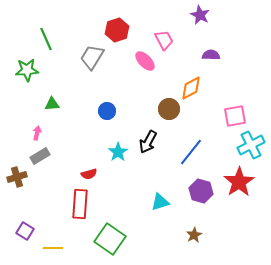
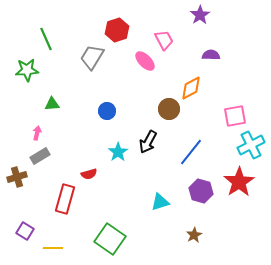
purple star: rotated 12 degrees clockwise
red rectangle: moved 15 px left, 5 px up; rotated 12 degrees clockwise
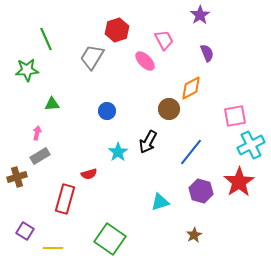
purple semicircle: moved 4 px left, 2 px up; rotated 66 degrees clockwise
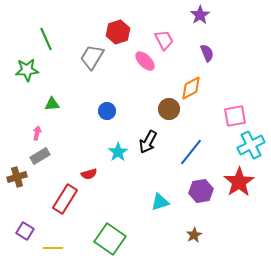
red hexagon: moved 1 px right, 2 px down
purple hexagon: rotated 25 degrees counterclockwise
red rectangle: rotated 16 degrees clockwise
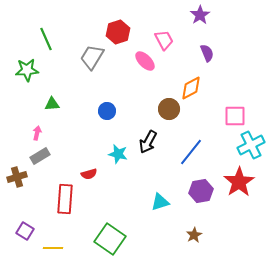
pink square: rotated 10 degrees clockwise
cyan star: moved 2 px down; rotated 24 degrees counterclockwise
red rectangle: rotated 28 degrees counterclockwise
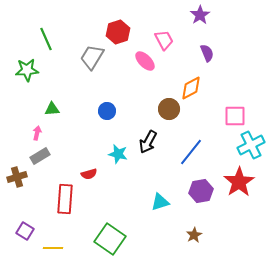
green triangle: moved 5 px down
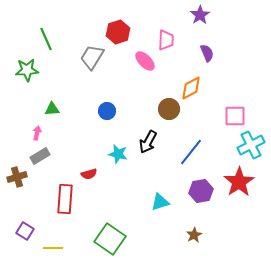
pink trapezoid: moved 2 px right; rotated 30 degrees clockwise
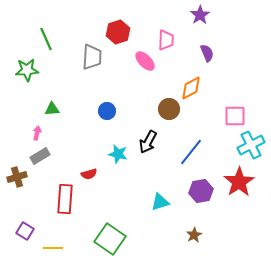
gray trapezoid: rotated 152 degrees clockwise
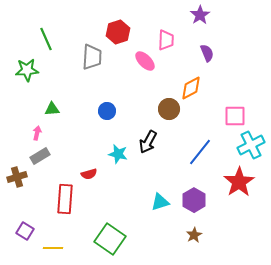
blue line: moved 9 px right
purple hexagon: moved 7 px left, 9 px down; rotated 20 degrees counterclockwise
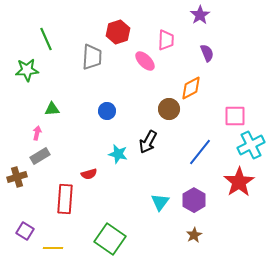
cyan triangle: rotated 36 degrees counterclockwise
